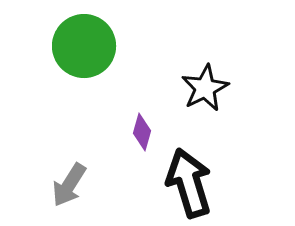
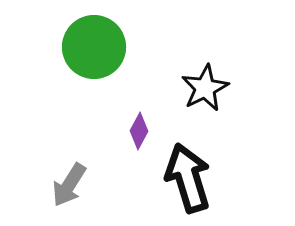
green circle: moved 10 px right, 1 px down
purple diamond: moved 3 px left, 1 px up; rotated 12 degrees clockwise
black arrow: moved 1 px left, 5 px up
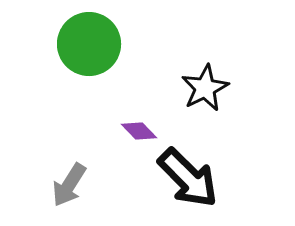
green circle: moved 5 px left, 3 px up
purple diamond: rotated 72 degrees counterclockwise
black arrow: rotated 152 degrees clockwise
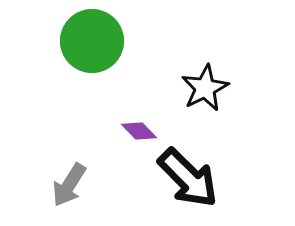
green circle: moved 3 px right, 3 px up
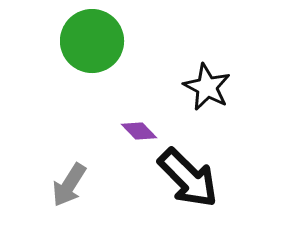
black star: moved 2 px right, 1 px up; rotated 18 degrees counterclockwise
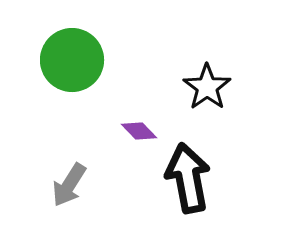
green circle: moved 20 px left, 19 px down
black star: rotated 9 degrees clockwise
black arrow: rotated 146 degrees counterclockwise
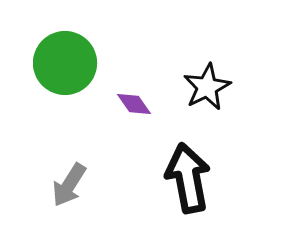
green circle: moved 7 px left, 3 px down
black star: rotated 9 degrees clockwise
purple diamond: moved 5 px left, 27 px up; rotated 9 degrees clockwise
